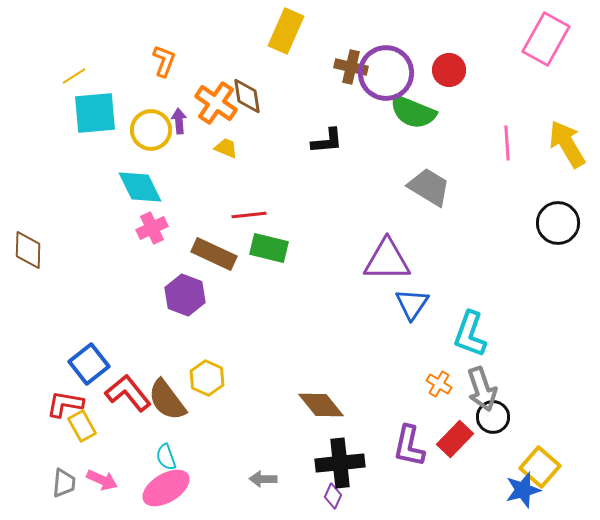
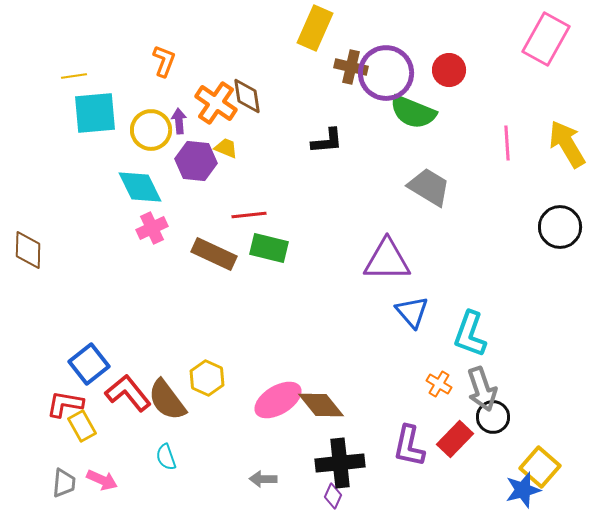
yellow rectangle at (286, 31): moved 29 px right, 3 px up
yellow line at (74, 76): rotated 25 degrees clockwise
black circle at (558, 223): moved 2 px right, 4 px down
purple hexagon at (185, 295): moved 11 px right, 134 px up; rotated 15 degrees counterclockwise
blue triangle at (412, 304): moved 8 px down; rotated 15 degrees counterclockwise
pink ellipse at (166, 488): moved 112 px right, 88 px up
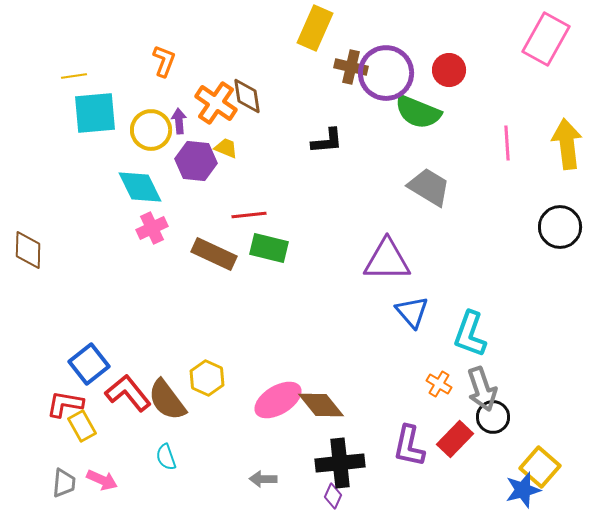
green semicircle at (413, 112): moved 5 px right
yellow arrow at (567, 144): rotated 24 degrees clockwise
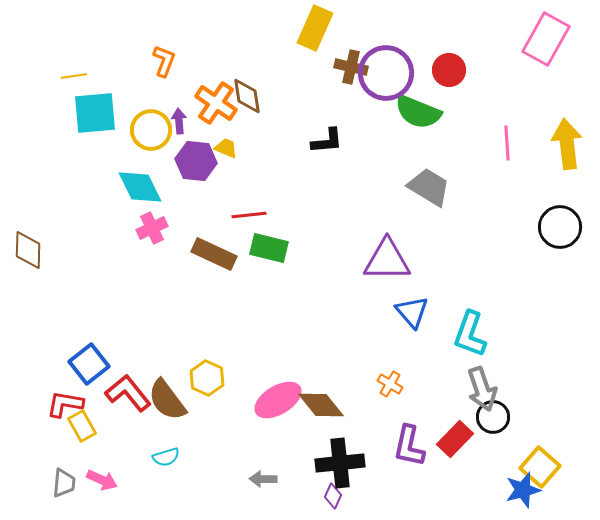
orange cross at (439, 384): moved 49 px left
cyan semicircle at (166, 457): rotated 88 degrees counterclockwise
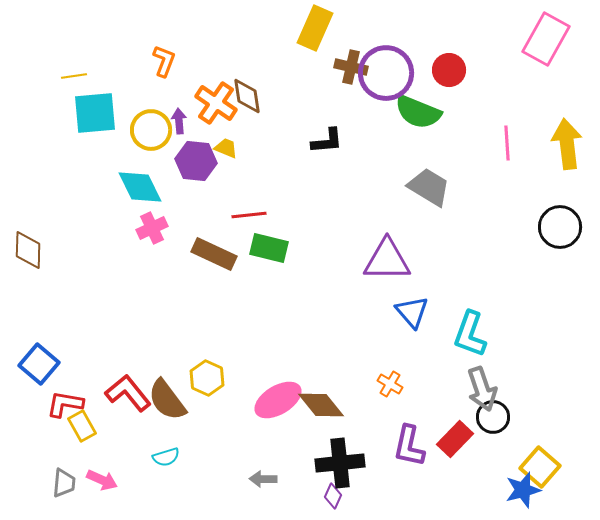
blue square at (89, 364): moved 50 px left; rotated 12 degrees counterclockwise
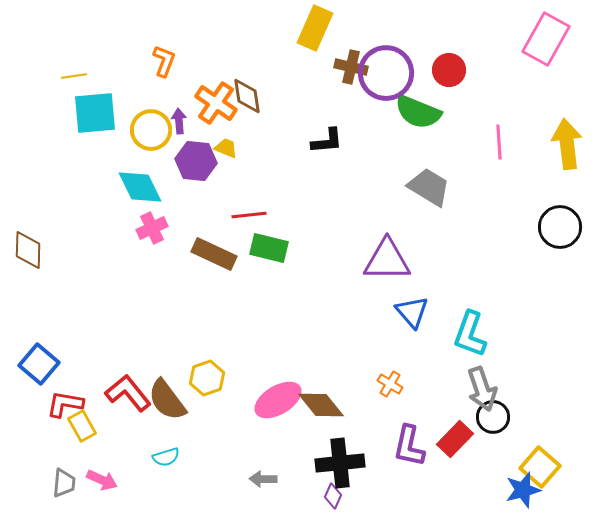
pink line at (507, 143): moved 8 px left, 1 px up
yellow hexagon at (207, 378): rotated 16 degrees clockwise
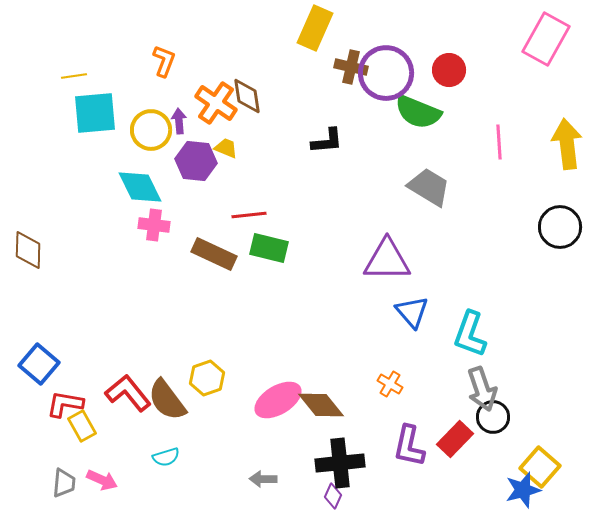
pink cross at (152, 228): moved 2 px right, 3 px up; rotated 32 degrees clockwise
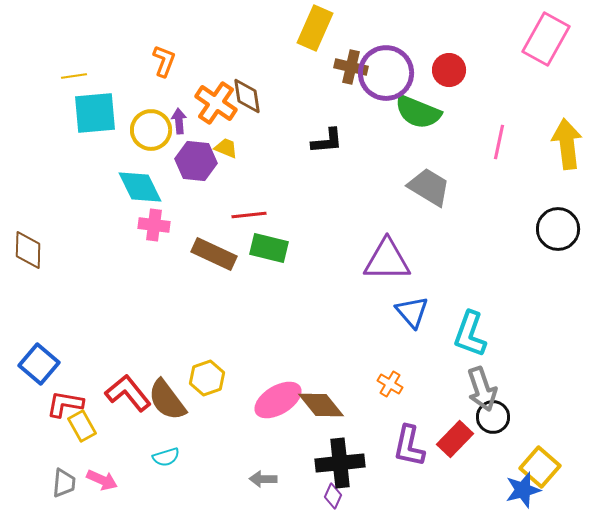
pink line at (499, 142): rotated 16 degrees clockwise
black circle at (560, 227): moved 2 px left, 2 px down
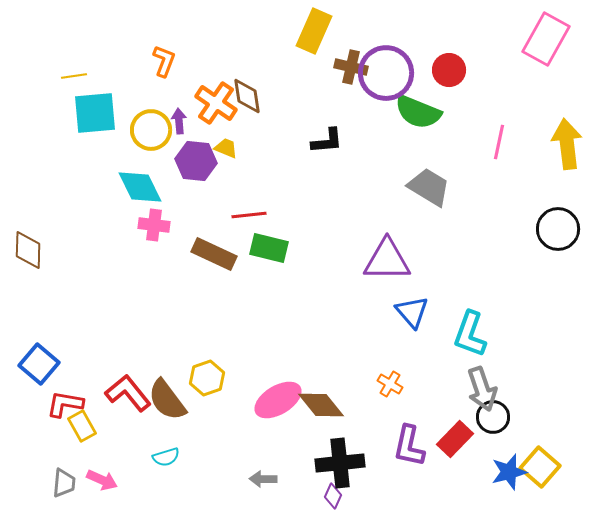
yellow rectangle at (315, 28): moved 1 px left, 3 px down
blue star at (523, 490): moved 14 px left, 18 px up
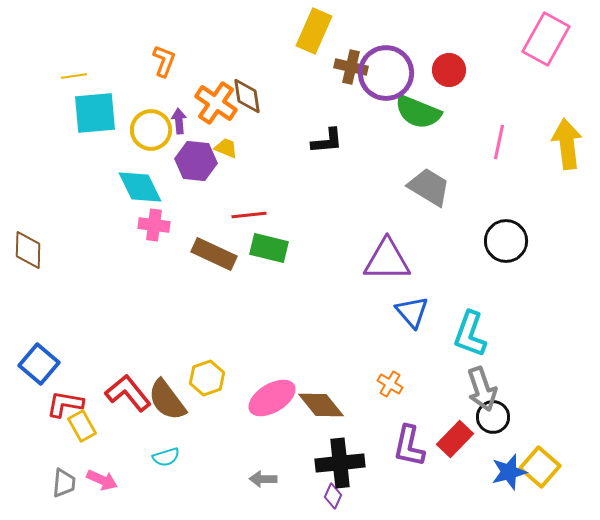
black circle at (558, 229): moved 52 px left, 12 px down
pink ellipse at (278, 400): moved 6 px left, 2 px up
